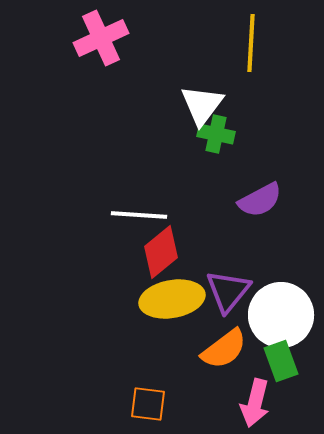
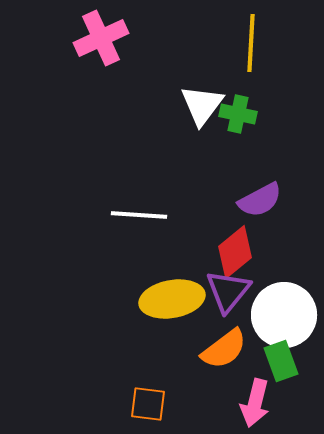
green cross: moved 22 px right, 20 px up
red diamond: moved 74 px right
white circle: moved 3 px right
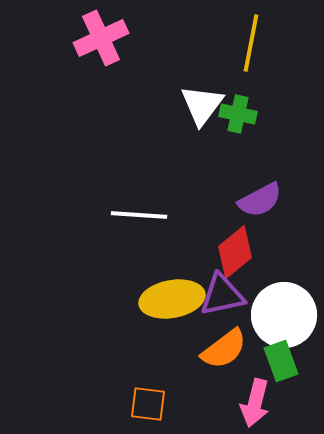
yellow line: rotated 8 degrees clockwise
purple triangle: moved 6 px left, 4 px down; rotated 39 degrees clockwise
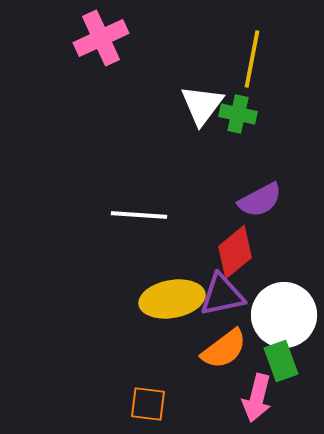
yellow line: moved 1 px right, 16 px down
pink arrow: moved 2 px right, 5 px up
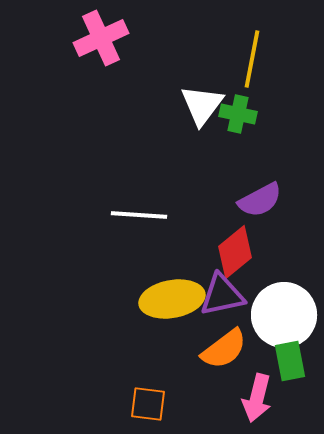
green rectangle: moved 9 px right; rotated 9 degrees clockwise
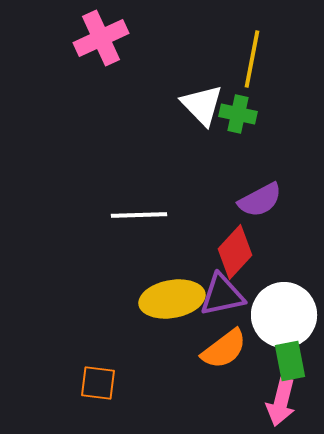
white triangle: rotated 21 degrees counterclockwise
white line: rotated 6 degrees counterclockwise
red diamond: rotated 8 degrees counterclockwise
pink arrow: moved 24 px right, 4 px down
orange square: moved 50 px left, 21 px up
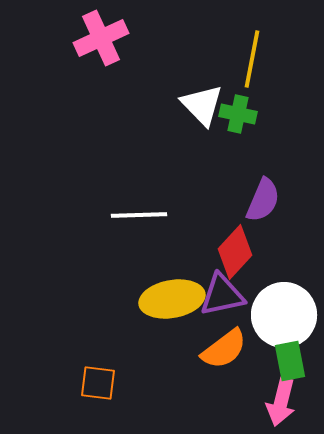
purple semicircle: moved 3 px right; rotated 39 degrees counterclockwise
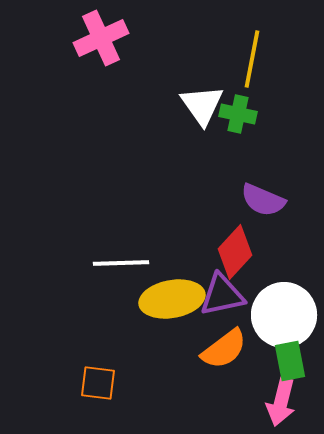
white triangle: rotated 9 degrees clockwise
purple semicircle: rotated 90 degrees clockwise
white line: moved 18 px left, 48 px down
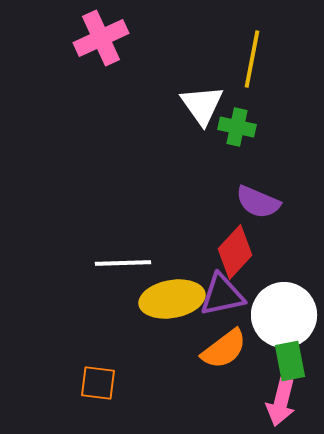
green cross: moved 1 px left, 13 px down
purple semicircle: moved 5 px left, 2 px down
white line: moved 2 px right
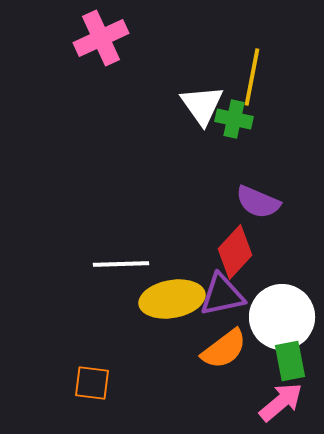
yellow line: moved 18 px down
green cross: moved 3 px left, 8 px up
white line: moved 2 px left, 1 px down
white circle: moved 2 px left, 2 px down
orange square: moved 6 px left
pink arrow: rotated 144 degrees counterclockwise
